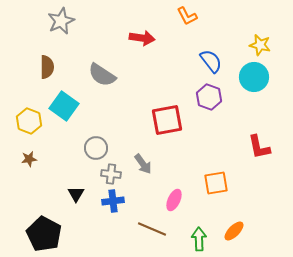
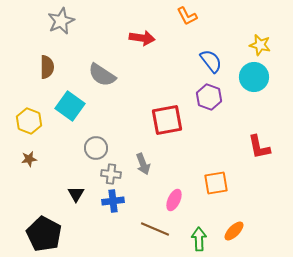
cyan square: moved 6 px right
gray arrow: rotated 15 degrees clockwise
brown line: moved 3 px right
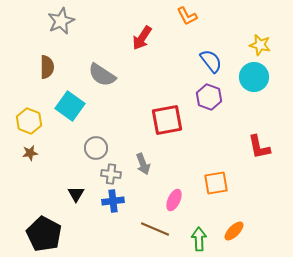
red arrow: rotated 115 degrees clockwise
brown star: moved 1 px right, 6 px up
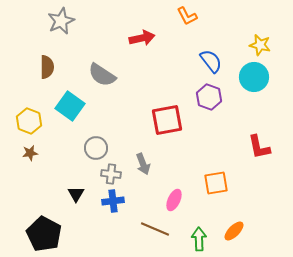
red arrow: rotated 135 degrees counterclockwise
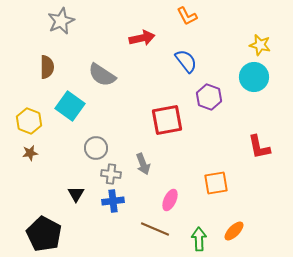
blue semicircle: moved 25 px left
pink ellipse: moved 4 px left
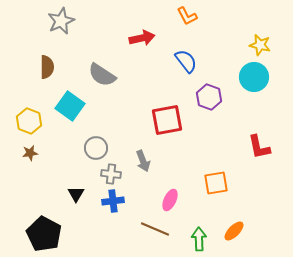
gray arrow: moved 3 px up
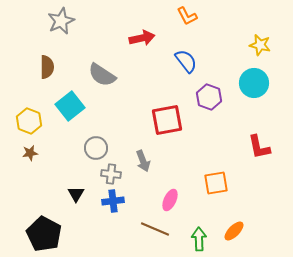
cyan circle: moved 6 px down
cyan square: rotated 16 degrees clockwise
